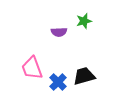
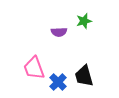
pink trapezoid: moved 2 px right
black trapezoid: rotated 90 degrees counterclockwise
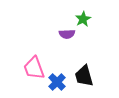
green star: moved 1 px left, 2 px up; rotated 14 degrees counterclockwise
purple semicircle: moved 8 px right, 2 px down
blue cross: moved 1 px left
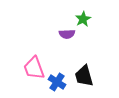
blue cross: rotated 12 degrees counterclockwise
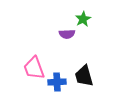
blue cross: rotated 36 degrees counterclockwise
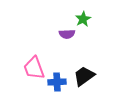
black trapezoid: rotated 70 degrees clockwise
